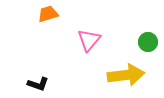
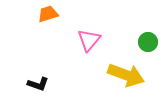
yellow arrow: rotated 27 degrees clockwise
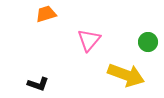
orange trapezoid: moved 2 px left
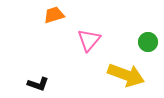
orange trapezoid: moved 8 px right, 1 px down
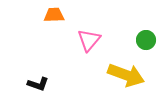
orange trapezoid: rotated 15 degrees clockwise
green circle: moved 2 px left, 2 px up
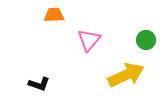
yellow arrow: rotated 45 degrees counterclockwise
black L-shape: moved 1 px right
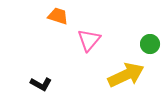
orange trapezoid: moved 4 px right, 1 px down; rotated 20 degrees clockwise
green circle: moved 4 px right, 4 px down
black L-shape: moved 2 px right; rotated 10 degrees clockwise
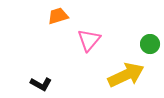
orange trapezoid: rotated 35 degrees counterclockwise
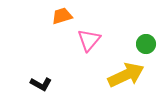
orange trapezoid: moved 4 px right
green circle: moved 4 px left
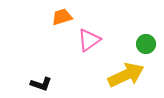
orange trapezoid: moved 1 px down
pink triangle: rotated 15 degrees clockwise
black L-shape: rotated 10 degrees counterclockwise
